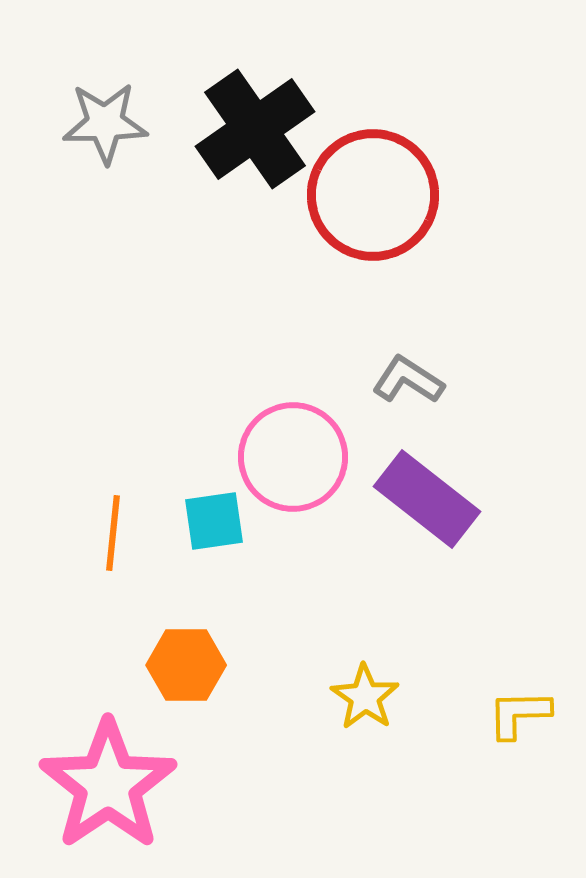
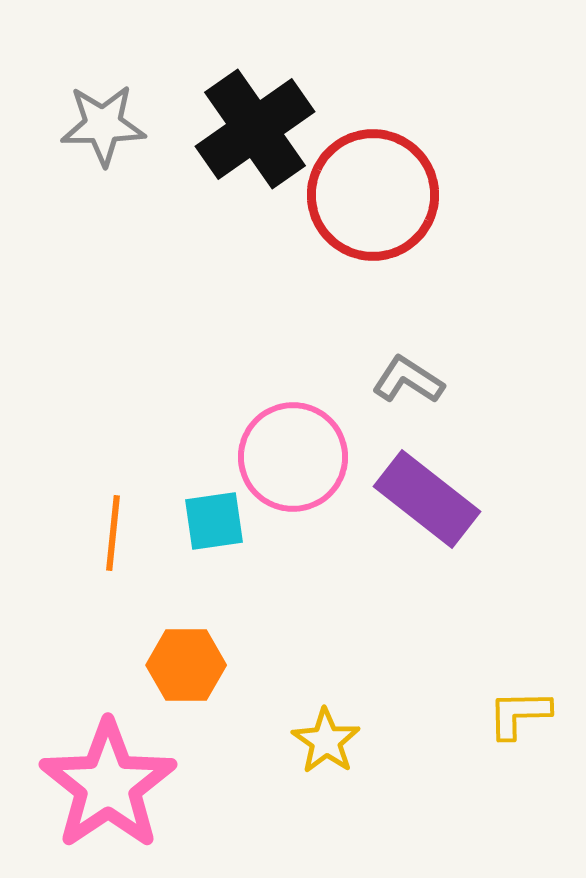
gray star: moved 2 px left, 2 px down
yellow star: moved 39 px left, 44 px down
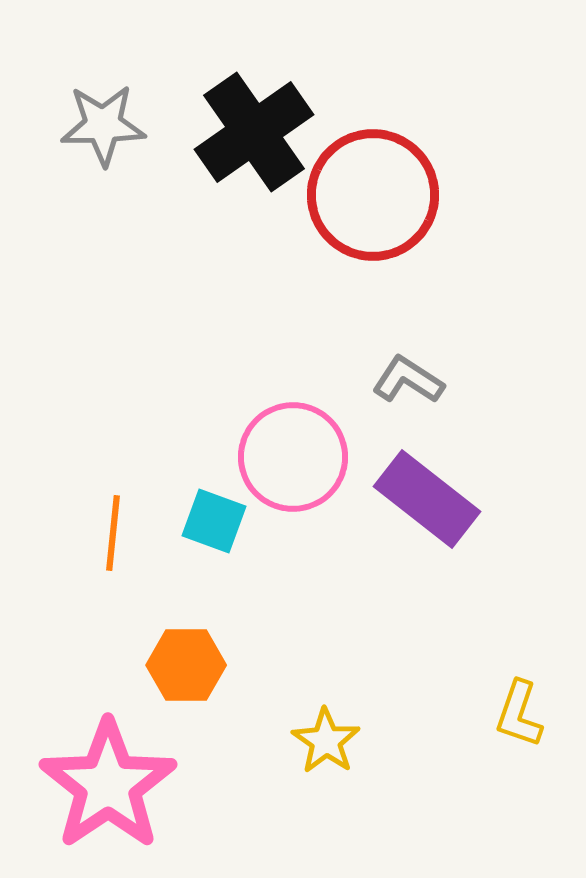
black cross: moved 1 px left, 3 px down
cyan square: rotated 28 degrees clockwise
yellow L-shape: rotated 70 degrees counterclockwise
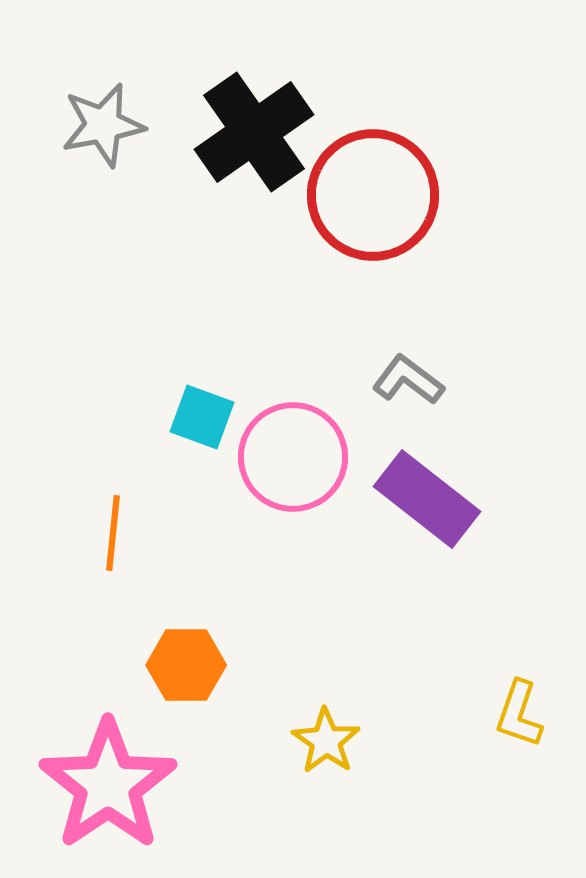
gray star: rotated 10 degrees counterclockwise
gray L-shape: rotated 4 degrees clockwise
cyan square: moved 12 px left, 104 px up
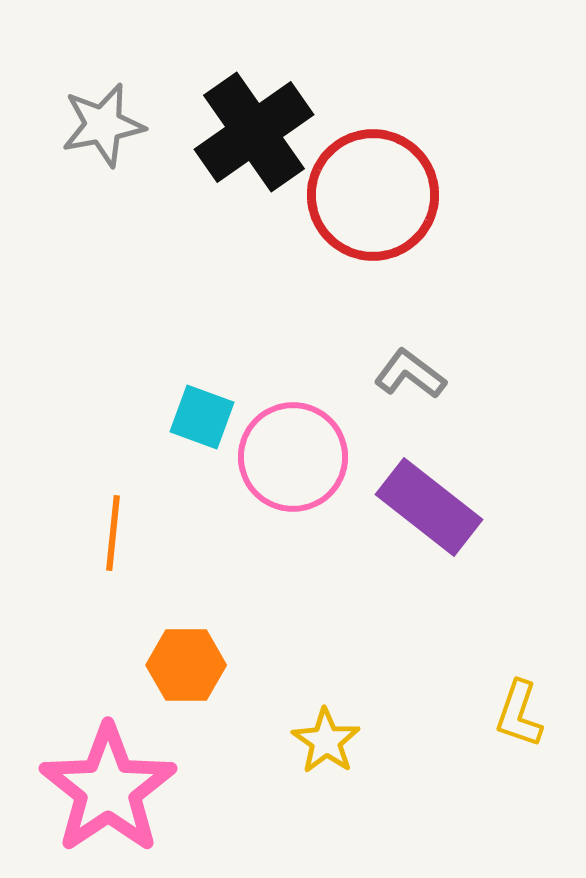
gray L-shape: moved 2 px right, 6 px up
purple rectangle: moved 2 px right, 8 px down
pink star: moved 4 px down
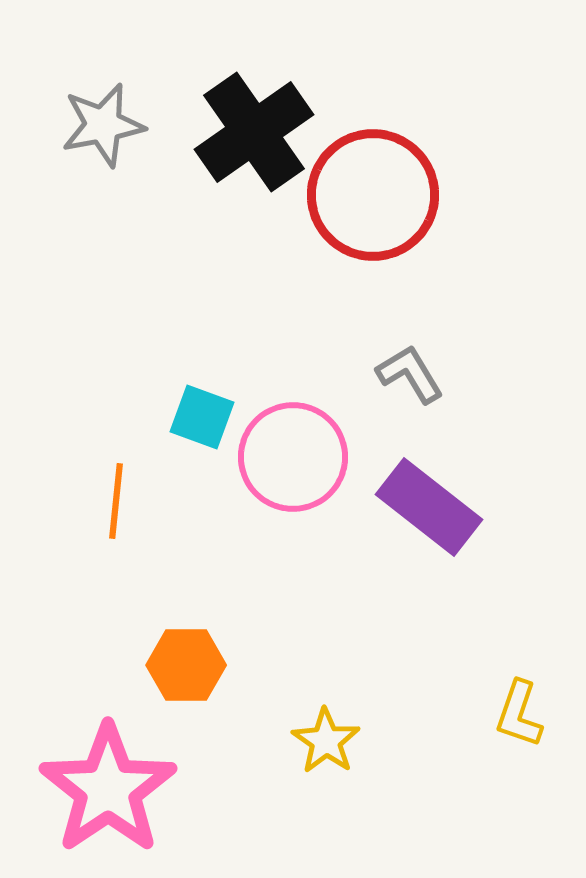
gray L-shape: rotated 22 degrees clockwise
orange line: moved 3 px right, 32 px up
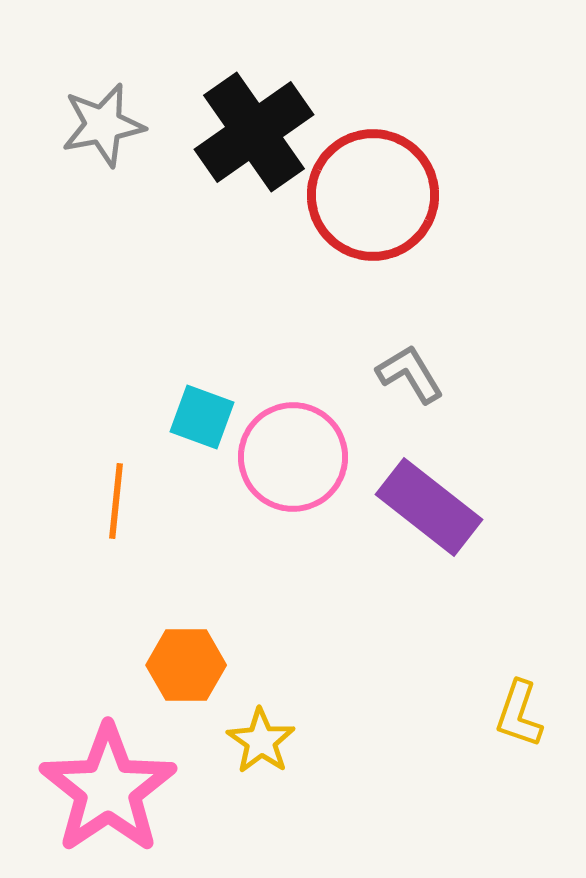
yellow star: moved 65 px left
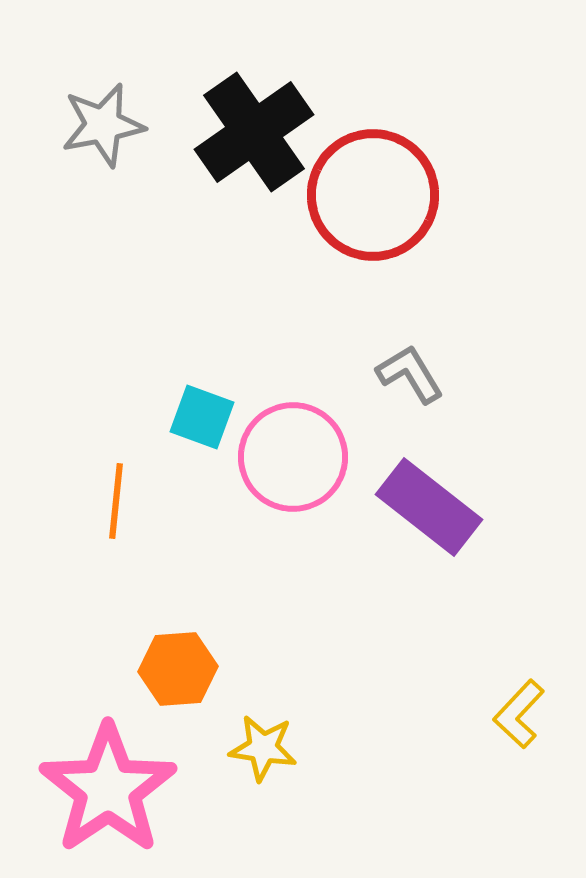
orange hexagon: moved 8 px left, 4 px down; rotated 4 degrees counterclockwise
yellow L-shape: rotated 24 degrees clockwise
yellow star: moved 2 px right, 7 px down; rotated 26 degrees counterclockwise
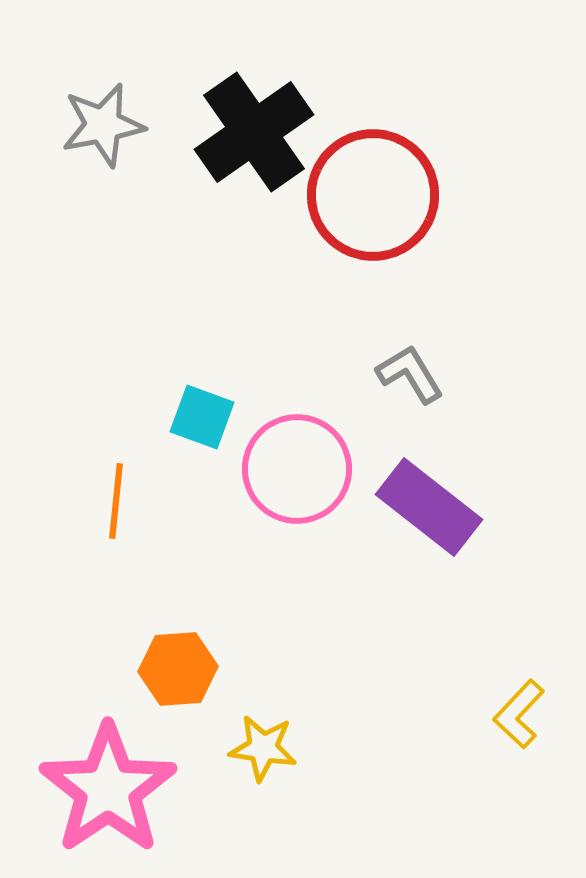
pink circle: moved 4 px right, 12 px down
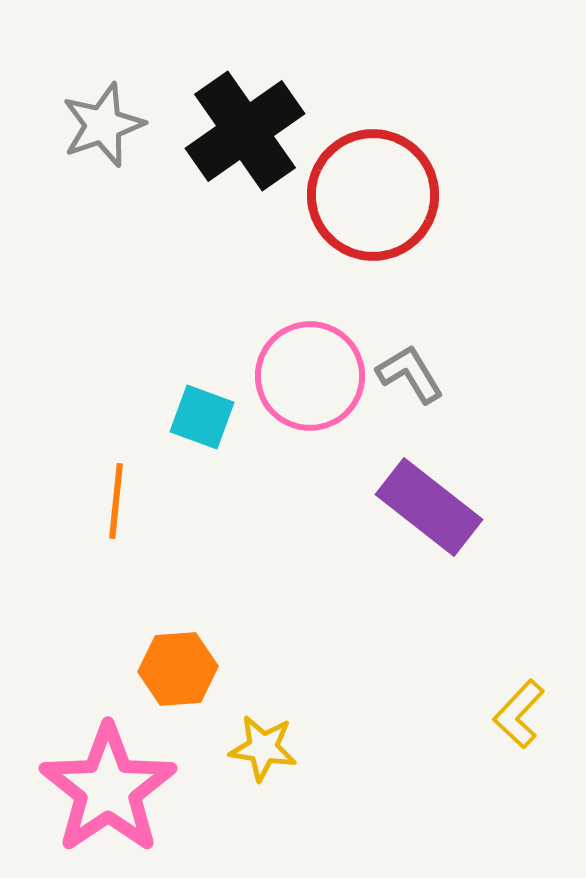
gray star: rotated 8 degrees counterclockwise
black cross: moved 9 px left, 1 px up
pink circle: moved 13 px right, 93 px up
